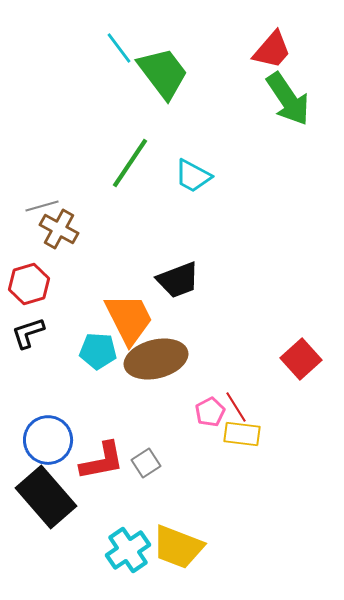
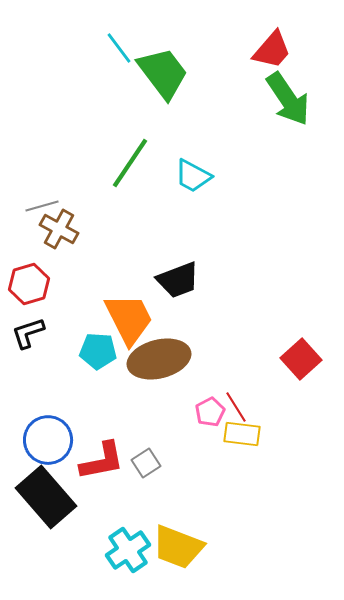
brown ellipse: moved 3 px right
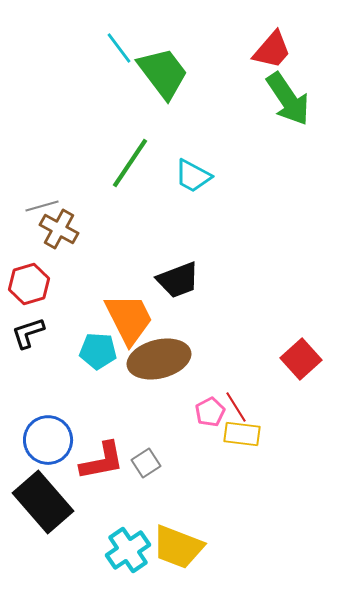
black rectangle: moved 3 px left, 5 px down
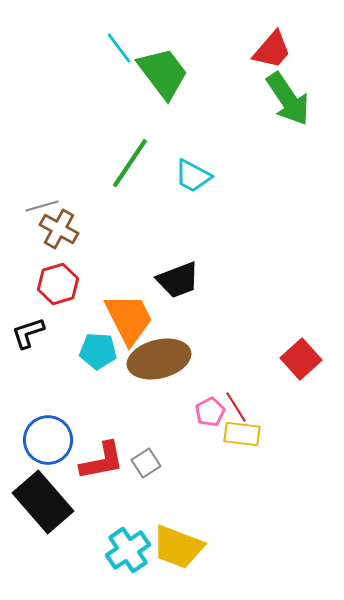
red hexagon: moved 29 px right
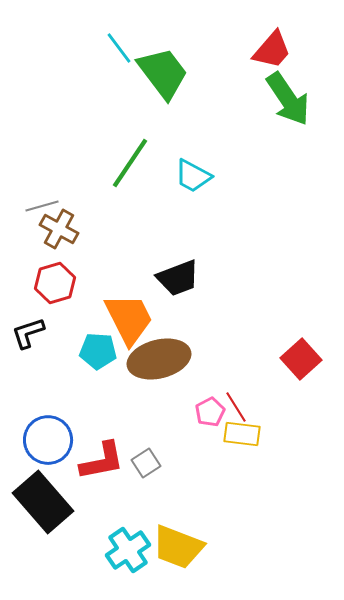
black trapezoid: moved 2 px up
red hexagon: moved 3 px left, 1 px up
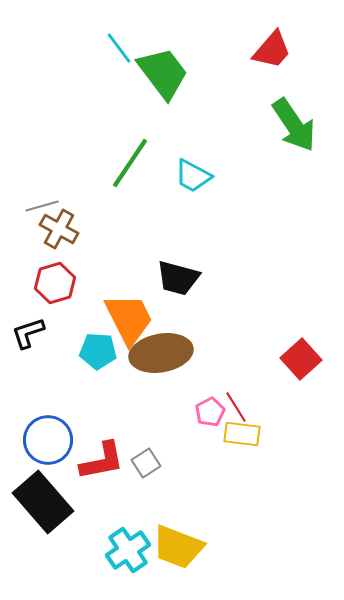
green arrow: moved 6 px right, 26 px down
black trapezoid: rotated 36 degrees clockwise
brown ellipse: moved 2 px right, 6 px up; rotated 4 degrees clockwise
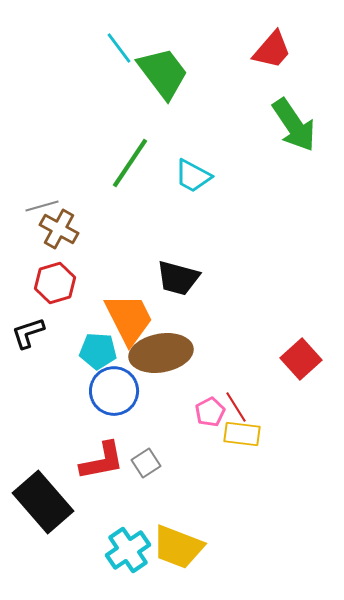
blue circle: moved 66 px right, 49 px up
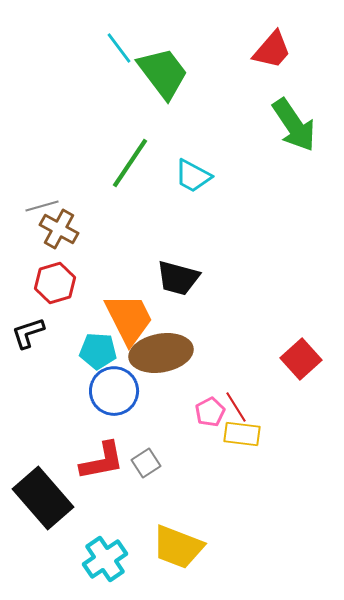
black rectangle: moved 4 px up
cyan cross: moved 23 px left, 9 px down
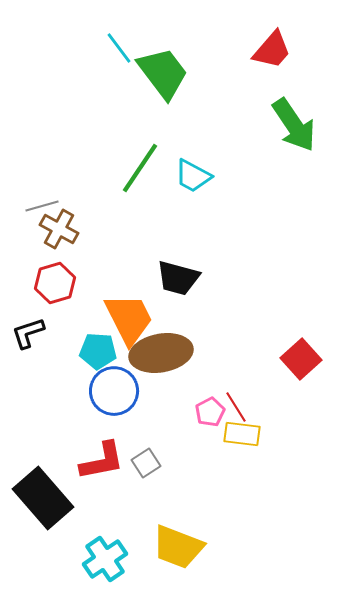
green line: moved 10 px right, 5 px down
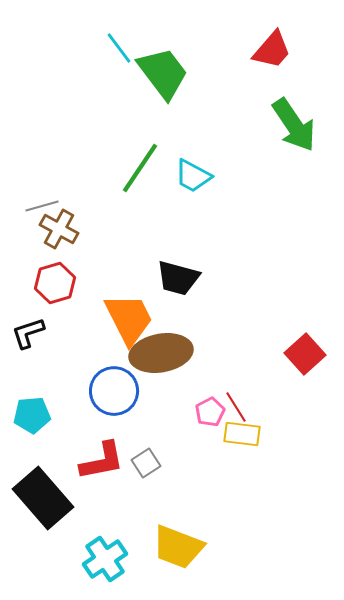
cyan pentagon: moved 66 px left, 64 px down; rotated 9 degrees counterclockwise
red square: moved 4 px right, 5 px up
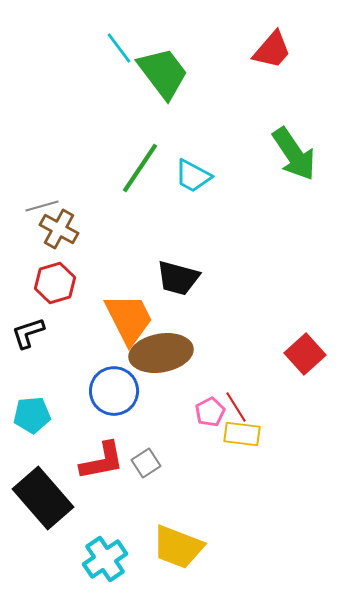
green arrow: moved 29 px down
